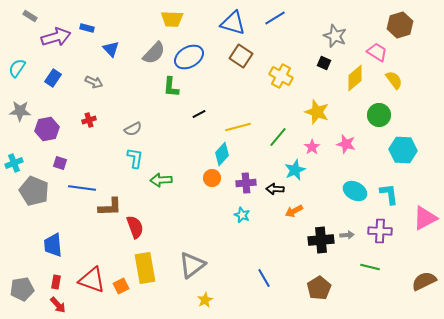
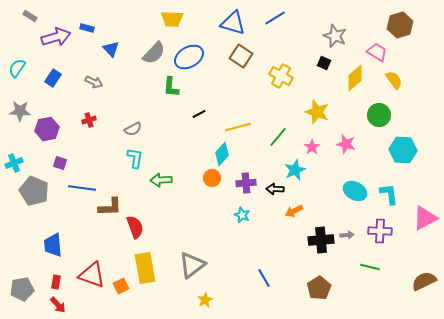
red triangle at (92, 280): moved 5 px up
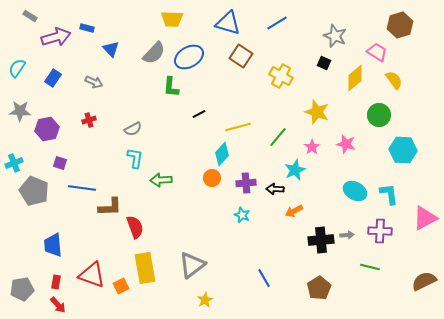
blue line at (275, 18): moved 2 px right, 5 px down
blue triangle at (233, 23): moved 5 px left
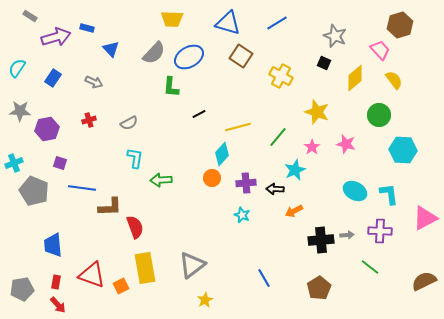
pink trapezoid at (377, 52): moved 3 px right, 2 px up; rotated 15 degrees clockwise
gray semicircle at (133, 129): moved 4 px left, 6 px up
green line at (370, 267): rotated 24 degrees clockwise
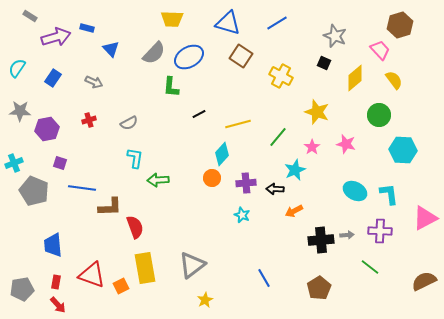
yellow line at (238, 127): moved 3 px up
green arrow at (161, 180): moved 3 px left
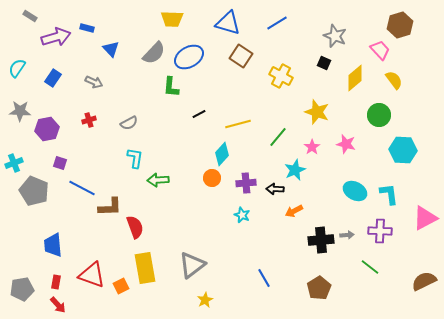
blue line at (82, 188): rotated 20 degrees clockwise
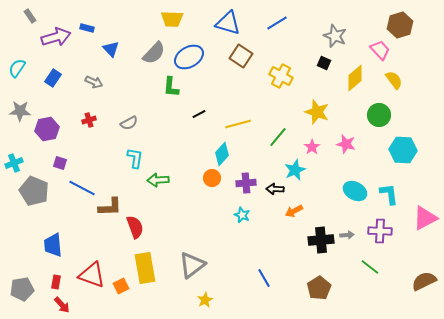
gray rectangle at (30, 16): rotated 24 degrees clockwise
red arrow at (58, 305): moved 4 px right
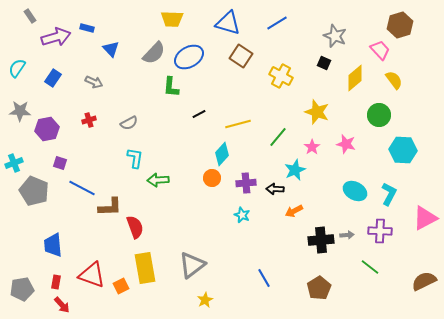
cyan L-shape at (389, 194): rotated 35 degrees clockwise
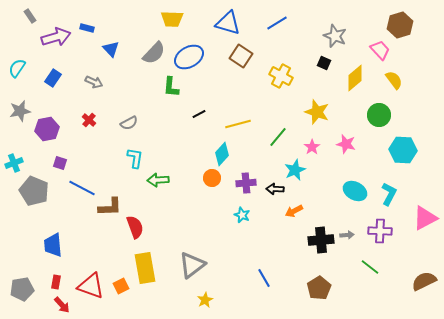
gray star at (20, 111): rotated 15 degrees counterclockwise
red cross at (89, 120): rotated 32 degrees counterclockwise
red triangle at (92, 275): moved 1 px left, 11 px down
